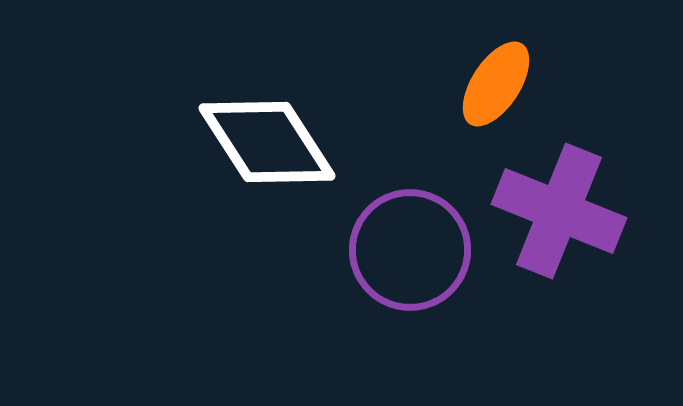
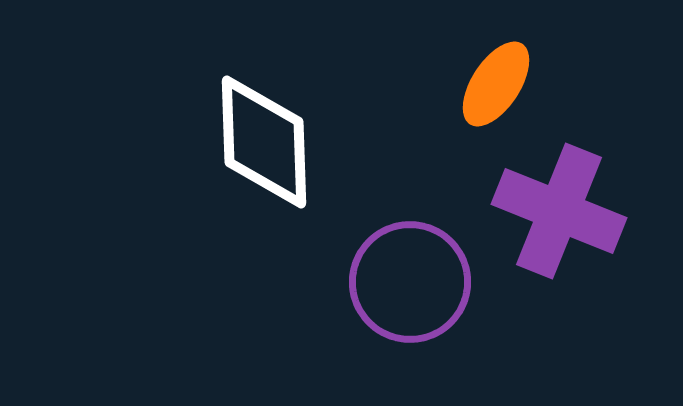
white diamond: moved 3 px left; rotated 31 degrees clockwise
purple circle: moved 32 px down
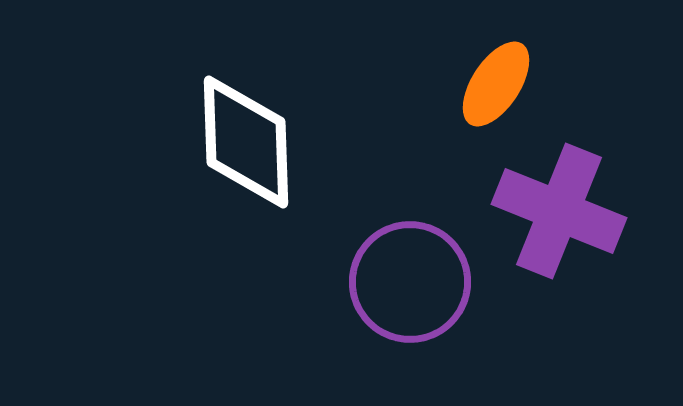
white diamond: moved 18 px left
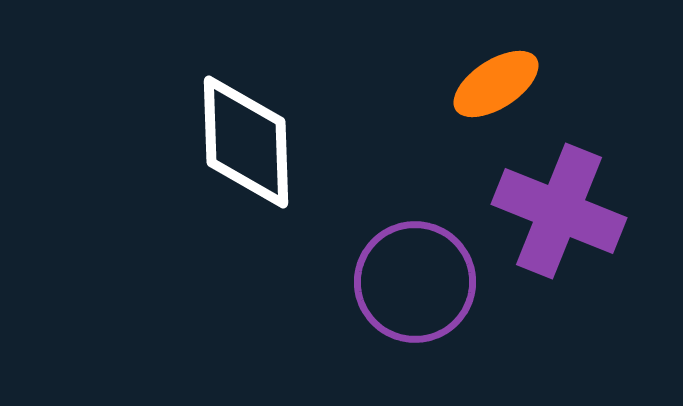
orange ellipse: rotated 24 degrees clockwise
purple circle: moved 5 px right
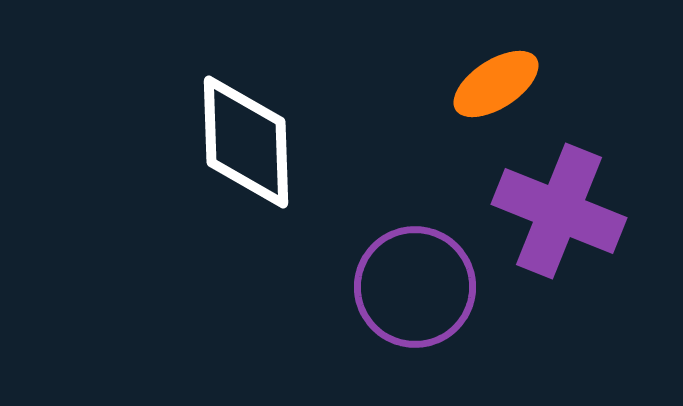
purple circle: moved 5 px down
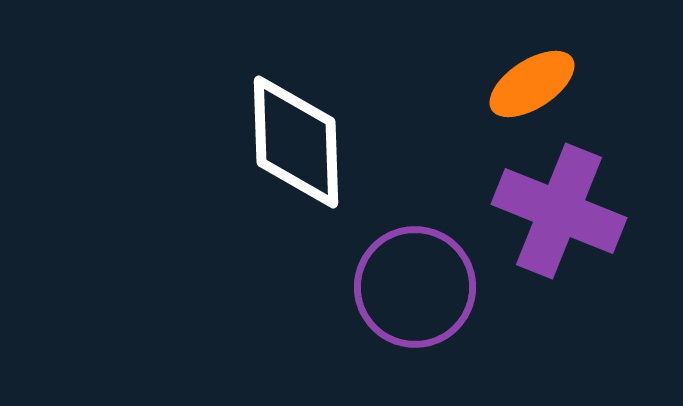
orange ellipse: moved 36 px right
white diamond: moved 50 px right
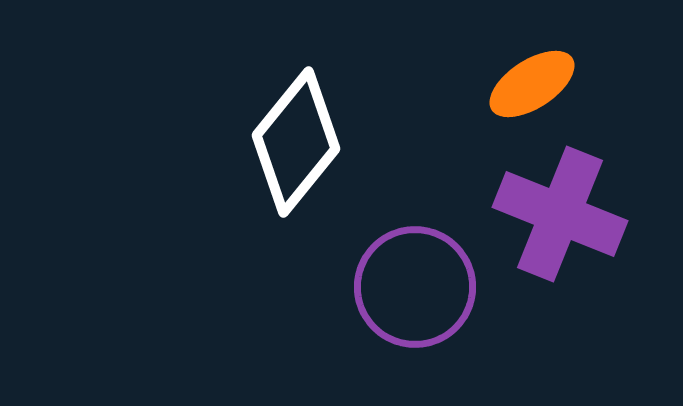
white diamond: rotated 41 degrees clockwise
purple cross: moved 1 px right, 3 px down
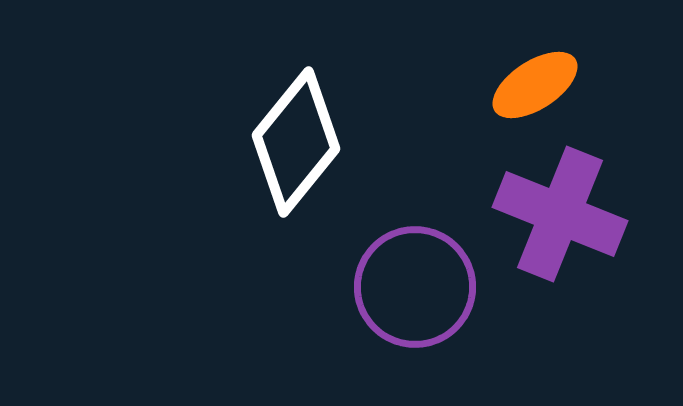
orange ellipse: moved 3 px right, 1 px down
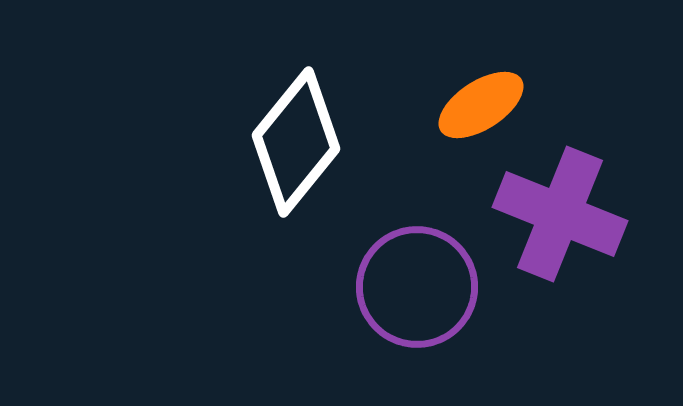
orange ellipse: moved 54 px left, 20 px down
purple circle: moved 2 px right
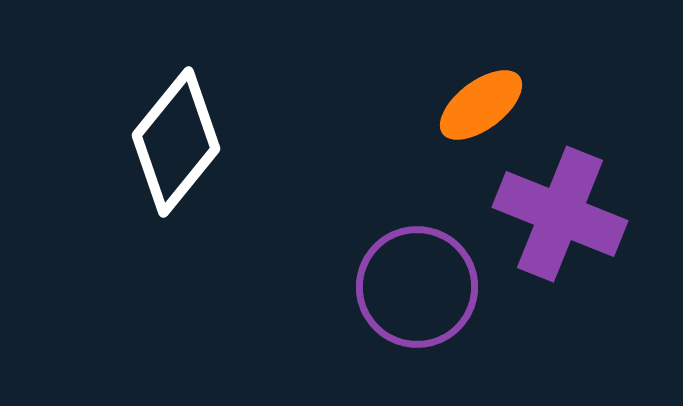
orange ellipse: rotated 4 degrees counterclockwise
white diamond: moved 120 px left
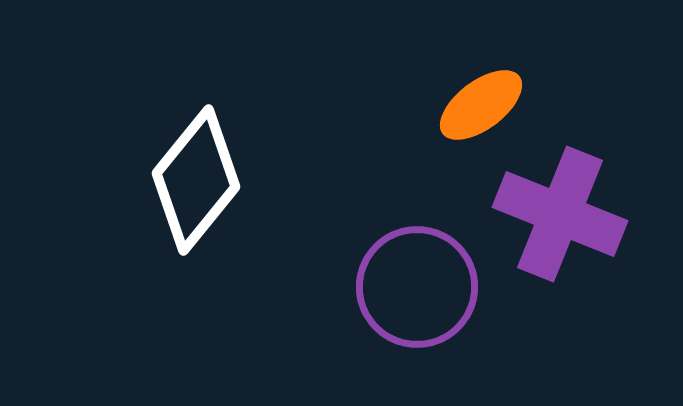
white diamond: moved 20 px right, 38 px down
